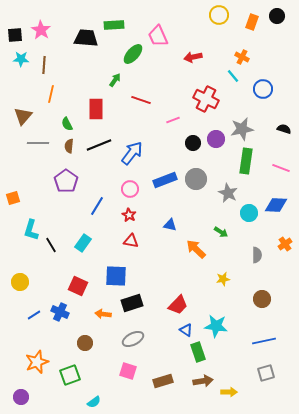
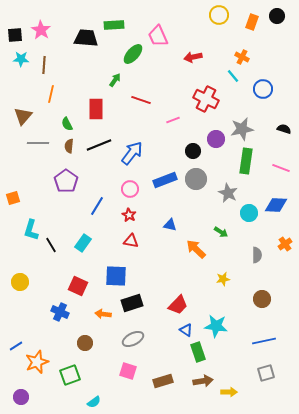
black circle at (193, 143): moved 8 px down
blue line at (34, 315): moved 18 px left, 31 px down
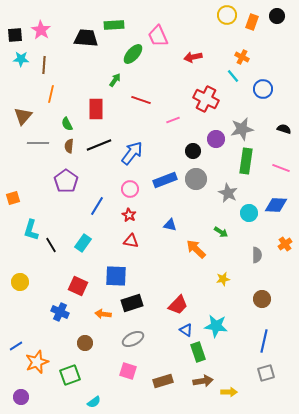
yellow circle at (219, 15): moved 8 px right
blue line at (264, 341): rotated 65 degrees counterclockwise
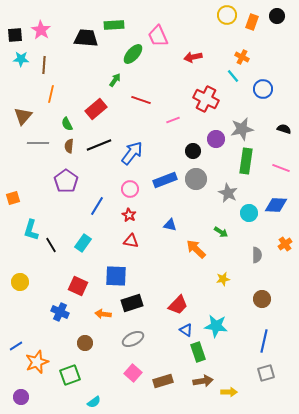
red rectangle at (96, 109): rotated 50 degrees clockwise
pink square at (128, 371): moved 5 px right, 2 px down; rotated 24 degrees clockwise
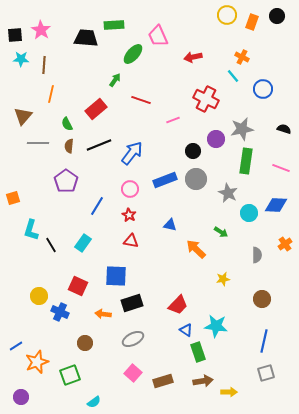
yellow circle at (20, 282): moved 19 px right, 14 px down
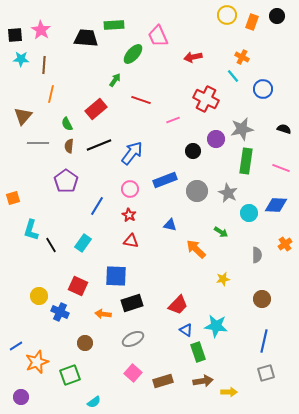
gray circle at (196, 179): moved 1 px right, 12 px down
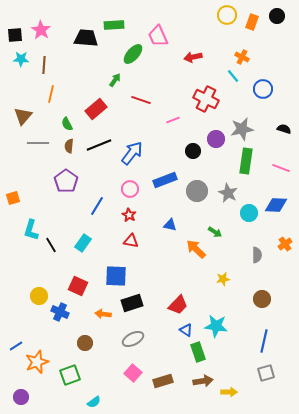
green arrow at (221, 232): moved 6 px left
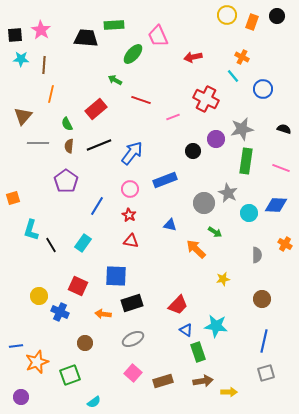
green arrow at (115, 80): rotated 96 degrees counterclockwise
pink line at (173, 120): moved 3 px up
gray circle at (197, 191): moved 7 px right, 12 px down
orange cross at (285, 244): rotated 24 degrees counterclockwise
blue line at (16, 346): rotated 24 degrees clockwise
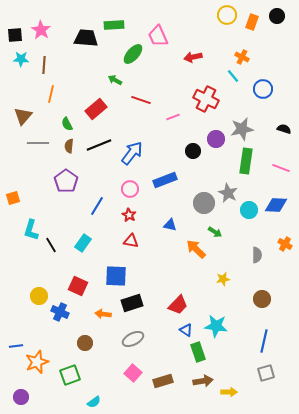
cyan circle at (249, 213): moved 3 px up
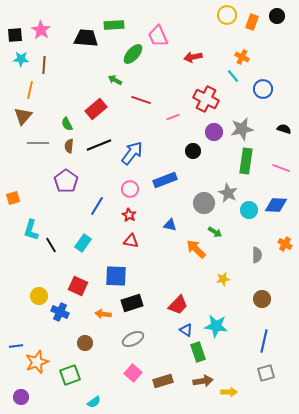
orange line at (51, 94): moved 21 px left, 4 px up
purple circle at (216, 139): moved 2 px left, 7 px up
